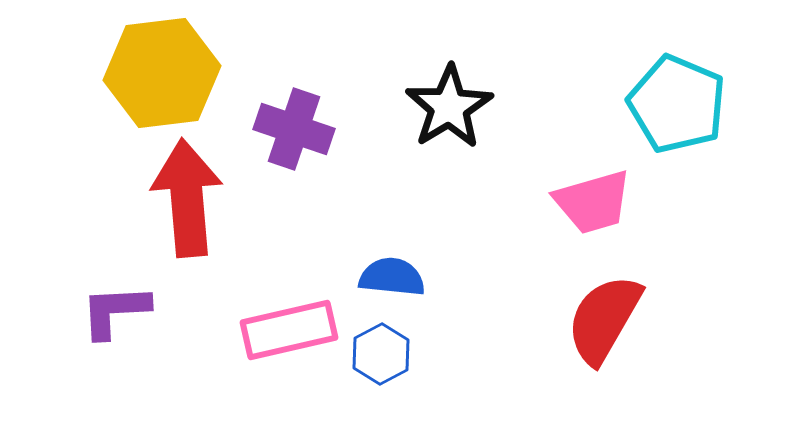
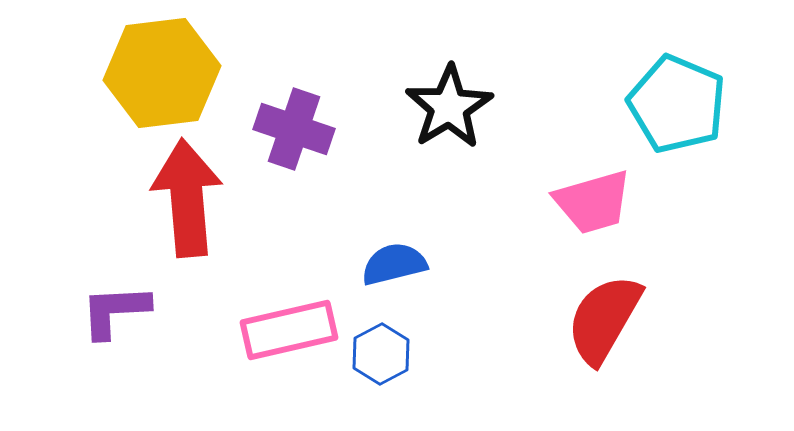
blue semicircle: moved 2 px right, 13 px up; rotated 20 degrees counterclockwise
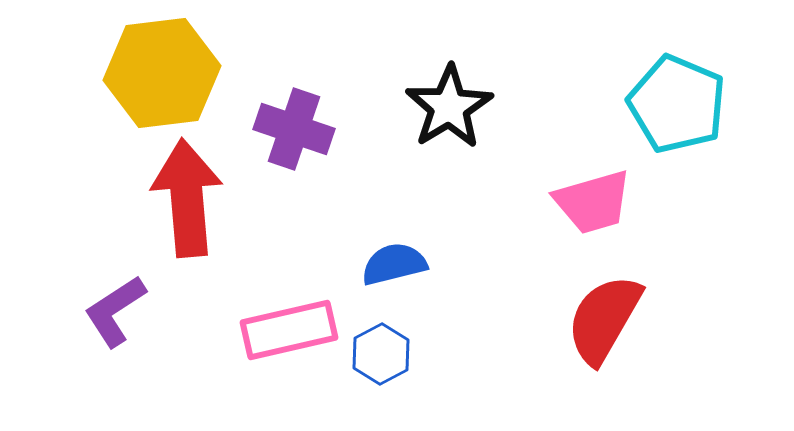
purple L-shape: rotated 30 degrees counterclockwise
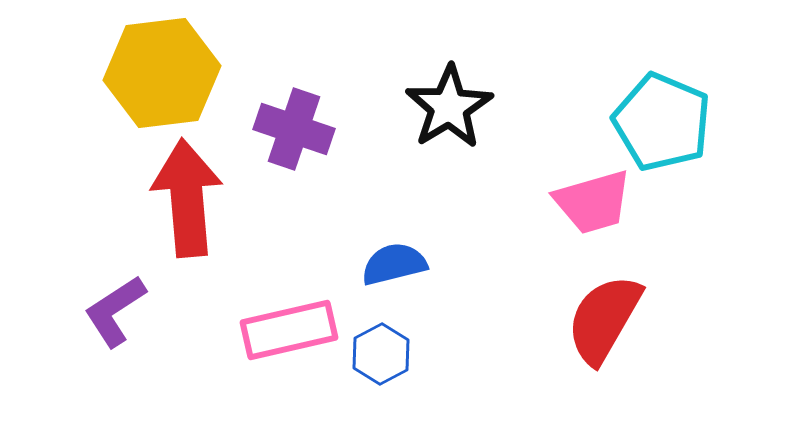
cyan pentagon: moved 15 px left, 18 px down
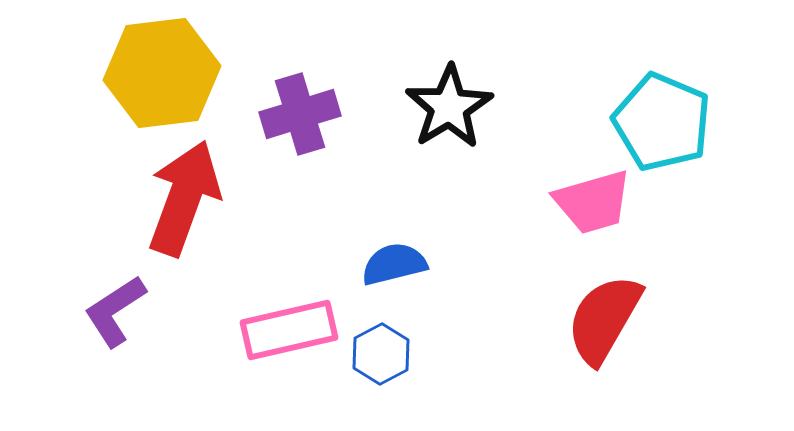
purple cross: moved 6 px right, 15 px up; rotated 36 degrees counterclockwise
red arrow: moved 3 px left; rotated 25 degrees clockwise
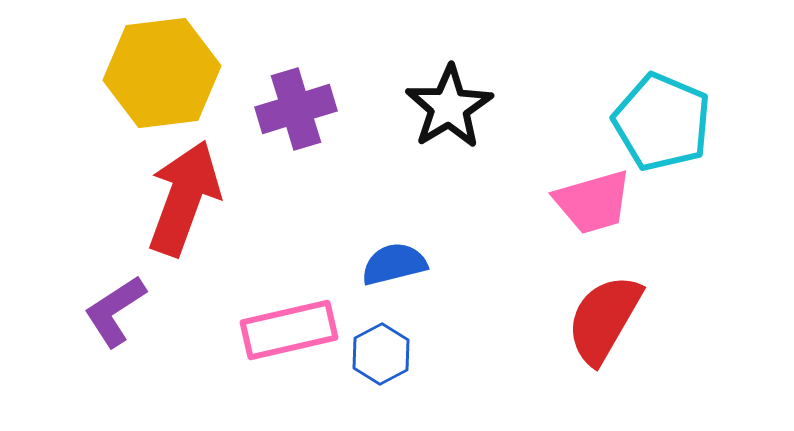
purple cross: moved 4 px left, 5 px up
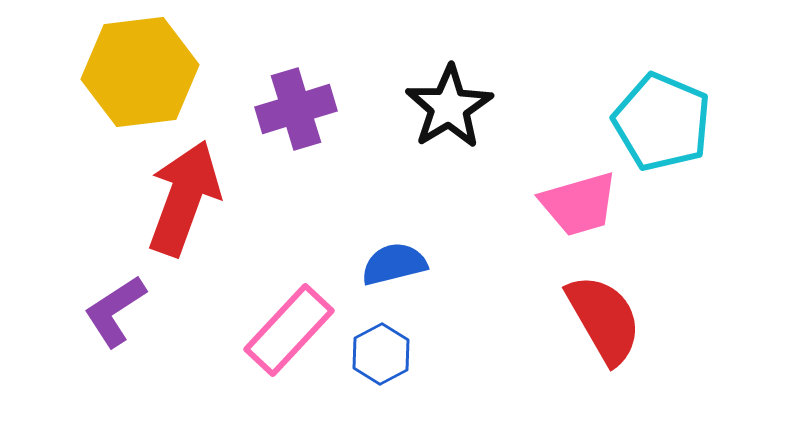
yellow hexagon: moved 22 px left, 1 px up
pink trapezoid: moved 14 px left, 2 px down
red semicircle: rotated 120 degrees clockwise
pink rectangle: rotated 34 degrees counterclockwise
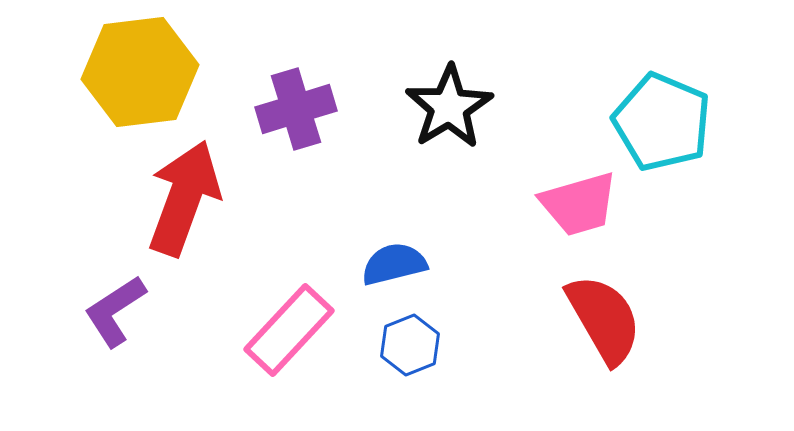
blue hexagon: moved 29 px right, 9 px up; rotated 6 degrees clockwise
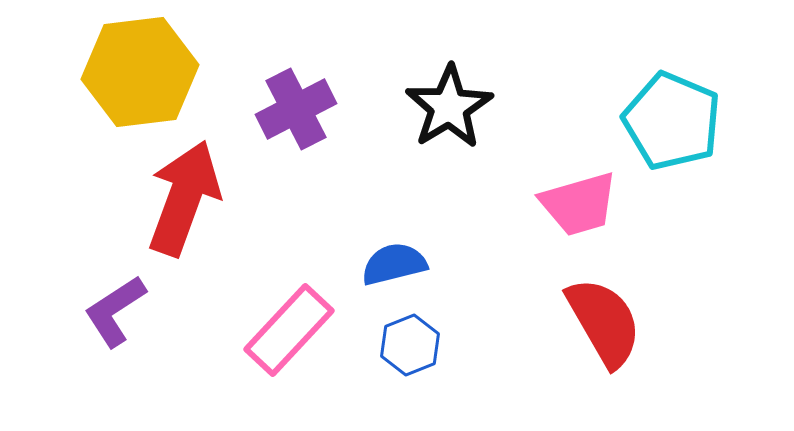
purple cross: rotated 10 degrees counterclockwise
cyan pentagon: moved 10 px right, 1 px up
red semicircle: moved 3 px down
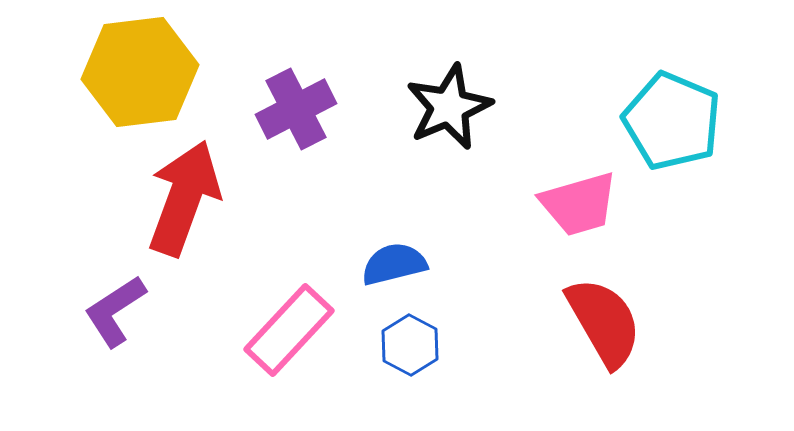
black star: rotated 8 degrees clockwise
blue hexagon: rotated 10 degrees counterclockwise
